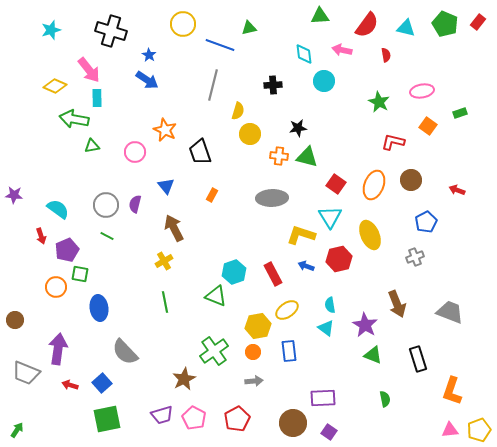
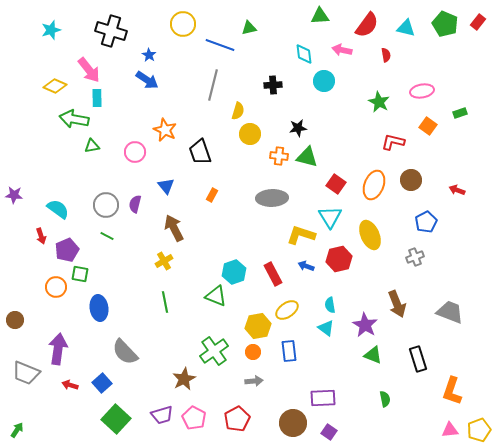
green square at (107, 419): moved 9 px right; rotated 36 degrees counterclockwise
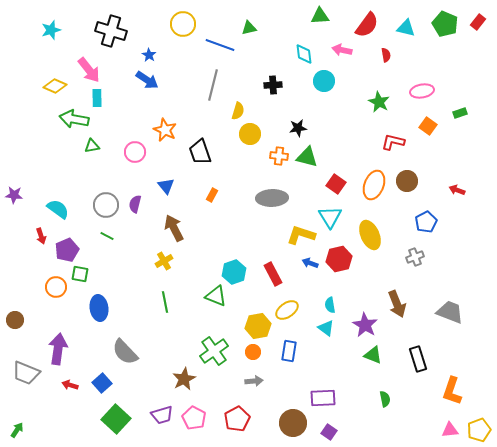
brown circle at (411, 180): moved 4 px left, 1 px down
blue arrow at (306, 266): moved 4 px right, 3 px up
blue rectangle at (289, 351): rotated 15 degrees clockwise
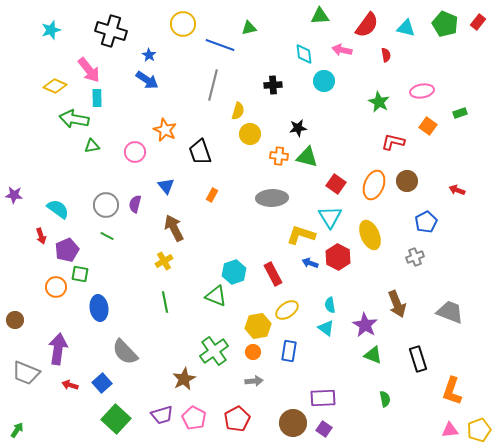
red hexagon at (339, 259): moved 1 px left, 2 px up; rotated 20 degrees counterclockwise
purple square at (329, 432): moved 5 px left, 3 px up
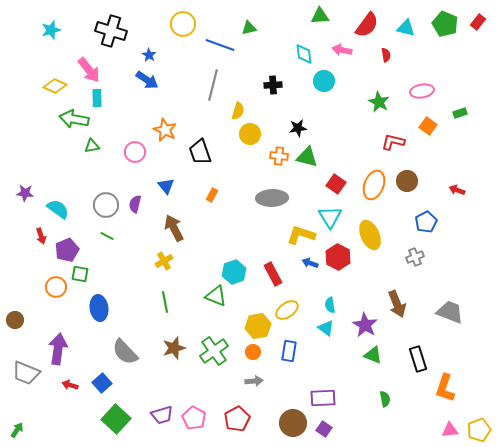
purple star at (14, 195): moved 11 px right, 2 px up
brown star at (184, 379): moved 10 px left, 31 px up; rotated 10 degrees clockwise
orange L-shape at (452, 391): moved 7 px left, 3 px up
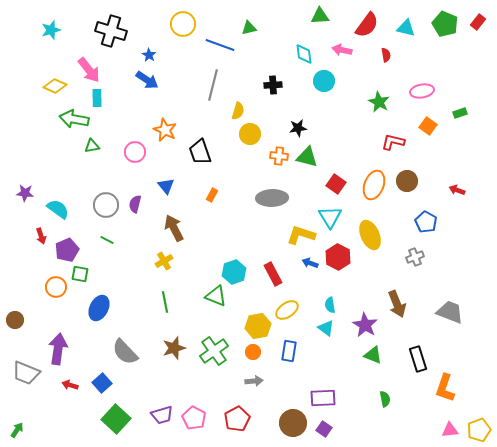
blue pentagon at (426, 222): rotated 15 degrees counterclockwise
green line at (107, 236): moved 4 px down
blue ellipse at (99, 308): rotated 35 degrees clockwise
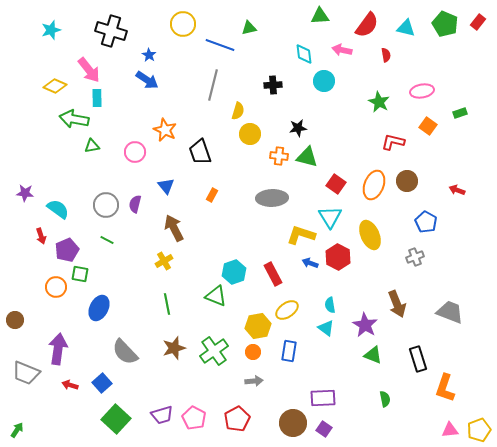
green line at (165, 302): moved 2 px right, 2 px down
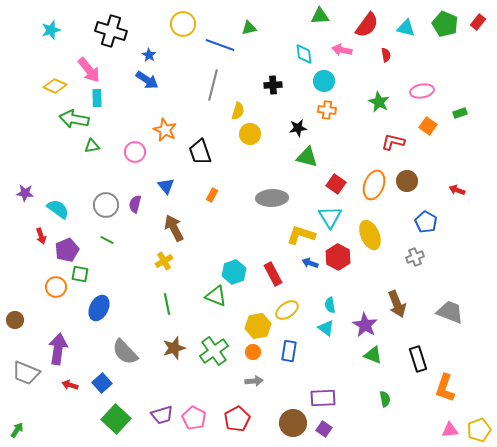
orange cross at (279, 156): moved 48 px right, 46 px up
